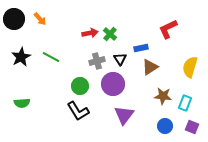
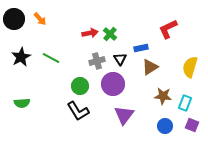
green line: moved 1 px down
purple square: moved 2 px up
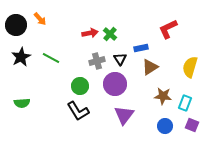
black circle: moved 2 px right, 6 px down
purple circle: moved 2 px right
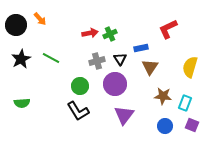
green cross: rotated 24 degrees clockwise
black star: moved 2 px down
brown triangle: rotated 24 degrees counterclockwise
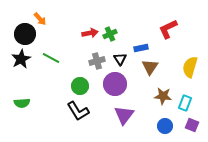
black circle: moved 9 px right, 9 px down
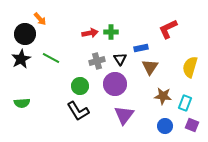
green cross: moved 1 px right, 2 px up; rotated 24 degrees clockwise
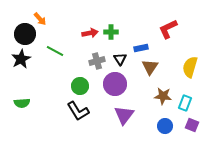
green line: moved 4 px right, 7 px up
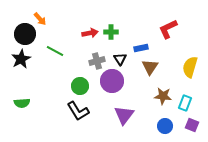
purple circle: moved 3 px left, 3 px up
